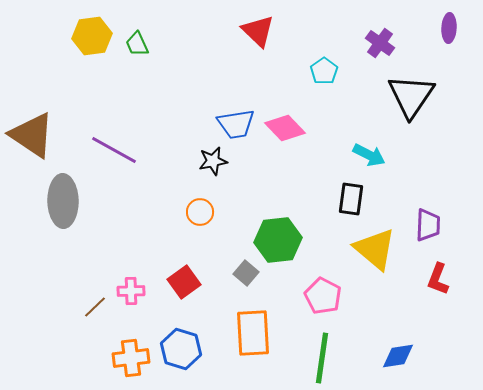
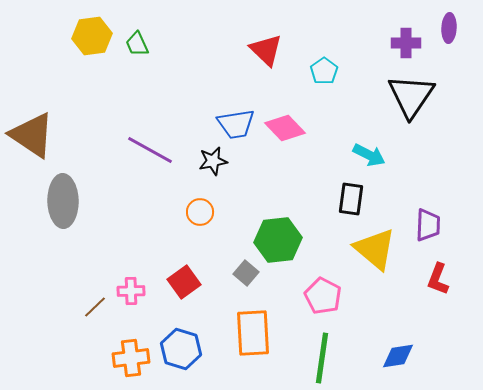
red triangle: moved 8 px right, 19 px down
purple cross: moved 26 px right; rotated 36 degrees counterclockwise
purple line: moved 36 px right
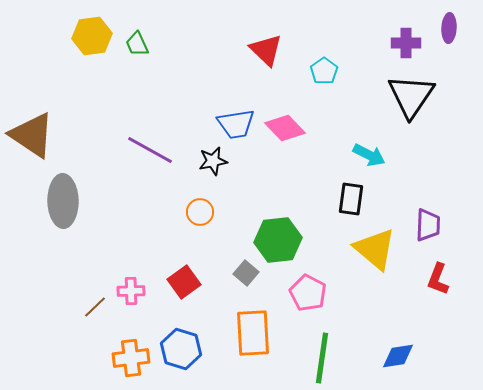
pink pentagon: moved 15 px left, 3 px up
